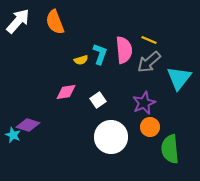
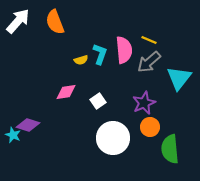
white square: moved 1 px down
white circle: moved 2 px right, 1 px down
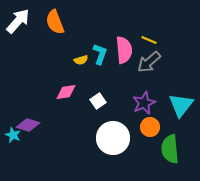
cyan triangle: moved 2 px right, 27 px down
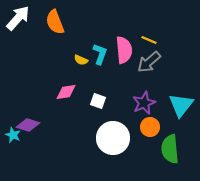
white arrow: moved 3 px up
yellow semicircle: rotated 40 degrees clockwise
white square: rotated 35 degrees counterclockwise
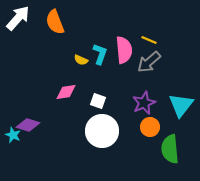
white circle: moved 11 px left, 7 px up
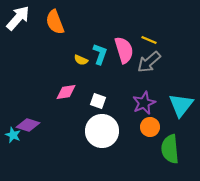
pink semicircle: rotated 12 degrees counterclockwise
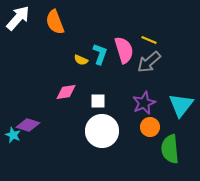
white square: rotated 21 degrees counterclockwise
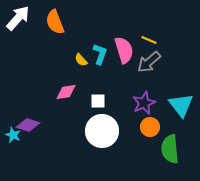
yellow semicircle: rotated 24 degrees clockwise
cyan triangle: rotated 16 degrees counterclockwise
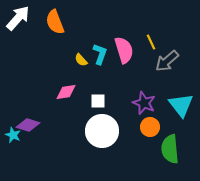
yellow line: moved 2 px right, 2 px down; rotated 42 degrees clockwise
gray arrow: moved 18 px right, 1 px up
purple star: rotated 25 degrees counterclockwise
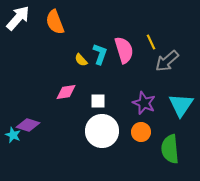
cyan triangle: rotated 12 degrees clockwise
orange circle: moved 9 px left, 5 px down
